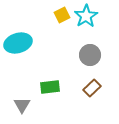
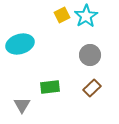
cyan ellipse: moved 2 px right, 1 px down
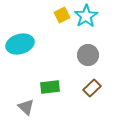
gray circle: moved 2 px left
gray triangle: moved 4 px right, 2 px down; rotated 18 degrees counterclockwise
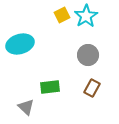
brown rectangle: rotated 18 degrees counterclockwise
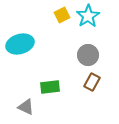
cyan star: moved 2 px right
brown rectangle: moved 6 px up
gray triangle: rotated 18 degrees counterclockwise
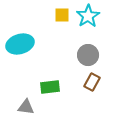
yellow square: rotated 28 degrees clockwise
gray triangle: rotated 18 degrees counterclockwise
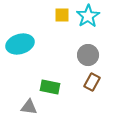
green rectangle: rotated 18 degrees clockwise
gray triangle: moved 3 px right
